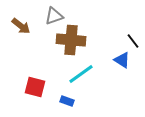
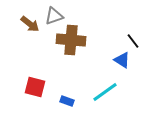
brown arrow: moved 9 px right, 2 px up
cyan line: moved 24 px right, 18 px down
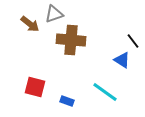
gray triangle: moved 2 px up
cyan line: rotated 72 degrees clockwise
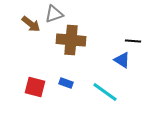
brown arrow: moved 1 px right
black line: rotated 49 degrees counterclockwise
blue rectangle: moved 1 px left, 18 px up
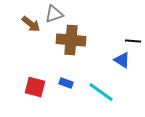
cyan line: moved 4 px left
